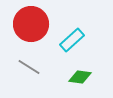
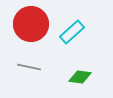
cyan rectangle: moved 8 px up
gray line: rotated 20 degrees counterclockwise
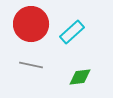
gray line: moved 2 px right, 2 px up
green diamond: rotated 15 degrees counterclockwise
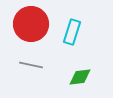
cyan rectangle: rotated 30 degrees counterclockwise
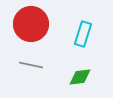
cyan rectangle: moved 11 px right, 2 px down
